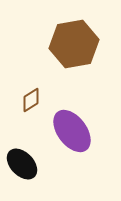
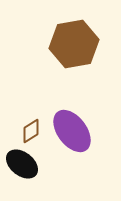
brown diamond: moved 31 px down
black ellipse: rotated 8 degrees counterclockwise
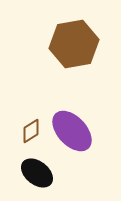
purple ellipse: rotated 6 degrees counterclockwise
black ellipse: moved 15 px right, 9 px down
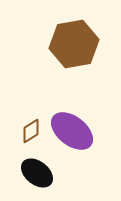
purple ellipse: rotated 9 degrees counterclockwise
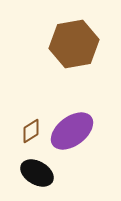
purple ellipse: rotated 75 degrees counterclockwise
black ellipse: rotated 8 degrees counterclockwise
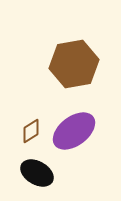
brown hexagon: moved 20 px down
purple ellipse: moved 2 px right
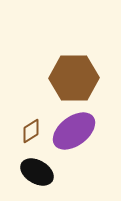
brown hexagon: moved 14 px down; rotated 9 degrees clockwise
black ellipse: moved 1 px up
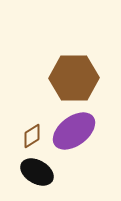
brown diamond: moved 1 px right, 5 px down
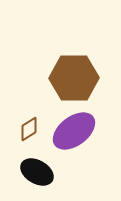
brown diamond: moved 3 px left, 7 px up
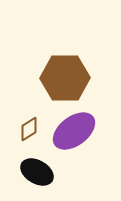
brown hexagon: moved 9 px left
